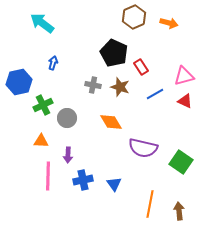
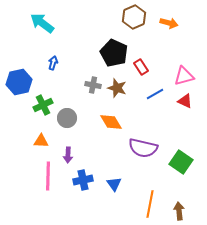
brown star: moved 3 px left, 1 px down
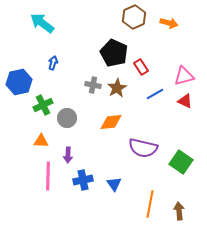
brown star: rotated 24 degrees clockwise
orange diamond: rotated 65 degrees counterclockwise
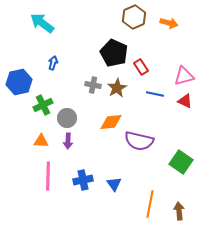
blue line: rotated 42 degrees clockwise
purple semicircle: moved 4 px left, 7 px up
purple arrow: moved 14 px up
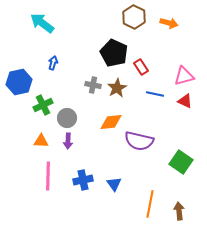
brown hexagon: rotated 10 degrees counterclockwise
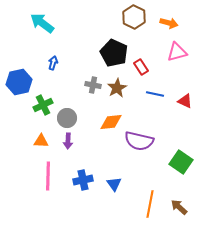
pink triangle: moved 7 px left, 24 px up
brown arrow: moved 4 px up; rotated 42 degrees counterclockwise
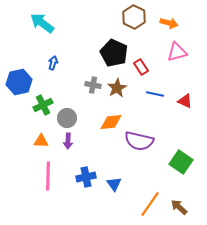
blue cross: moved 3 px right, 3 px up
orange line: rotated 24 degrees clockwise
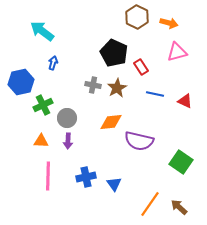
brown hexagon: moved 3 px right
cyan arrow: moved 8 px down
blue hexagon: moved 2 px right
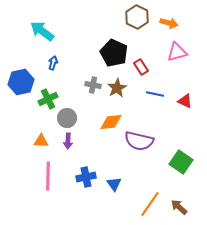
green cross: moved 5 px right, 6 px up
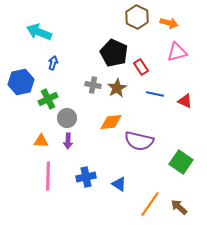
cyan arrow: moved 3 px left, 1 px down; rotated 15 degrees counterclockwise
blue triangle: moved 5 px right; rotated 21 degrees counterclockwise
